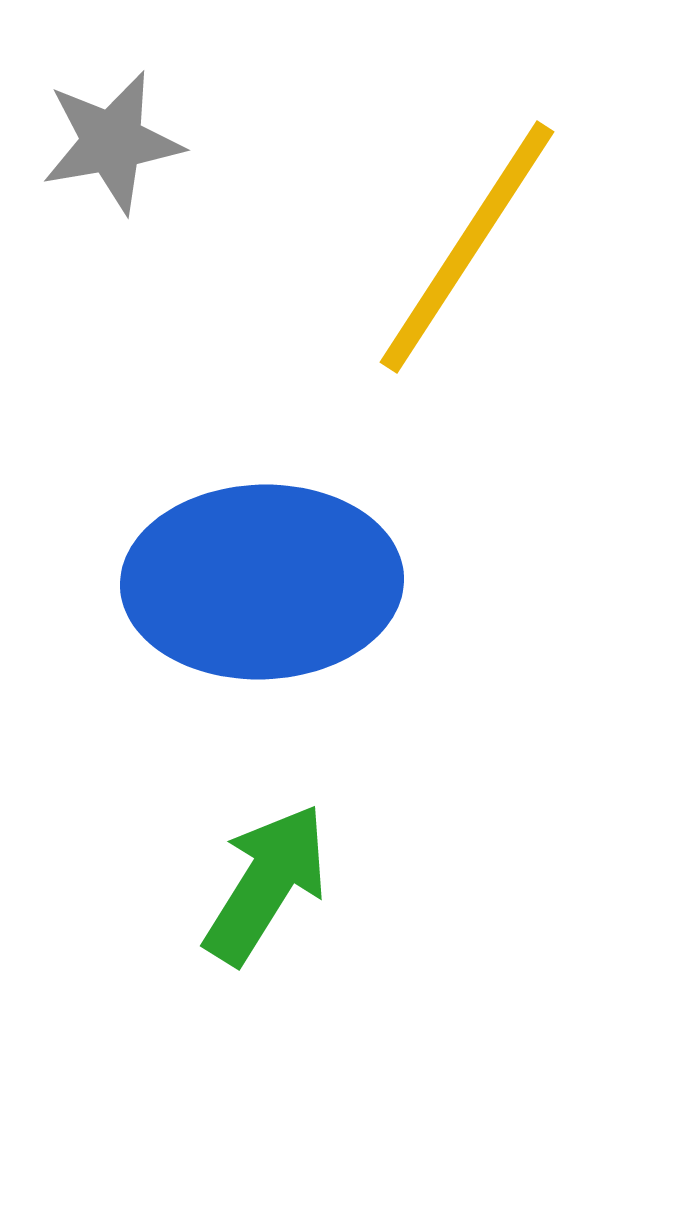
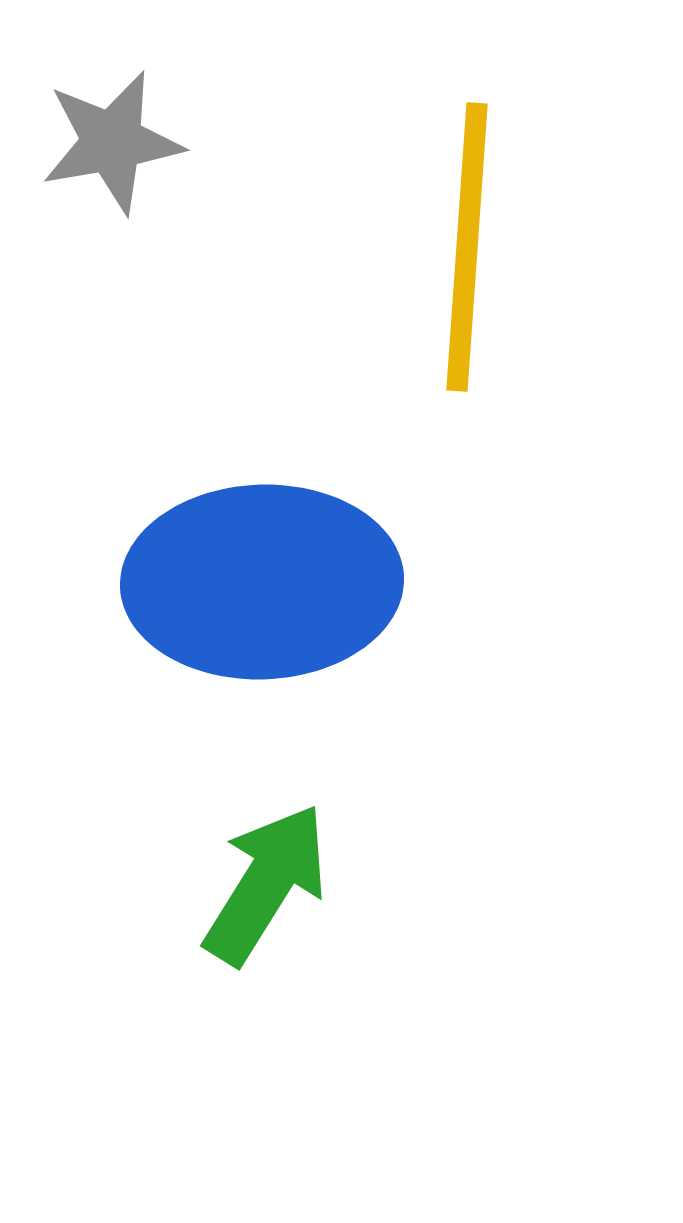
yellow line: rotated 29 degrees counterclockwise
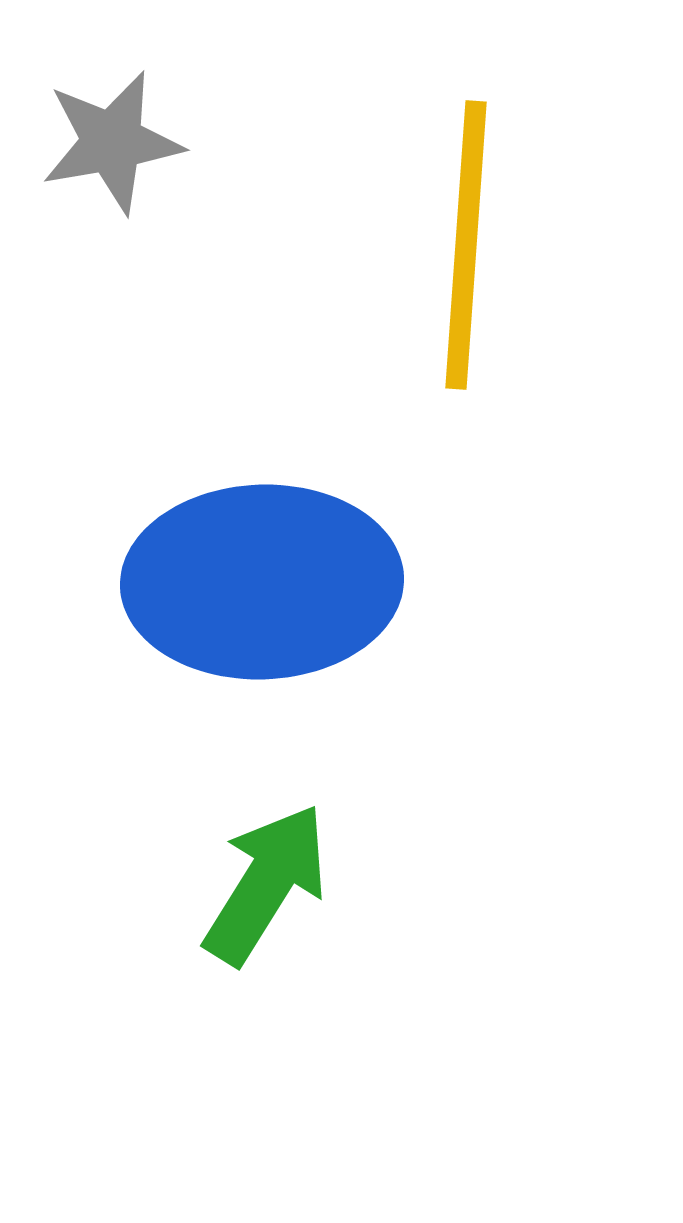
yellow line: moved 1 px left, 2 px up
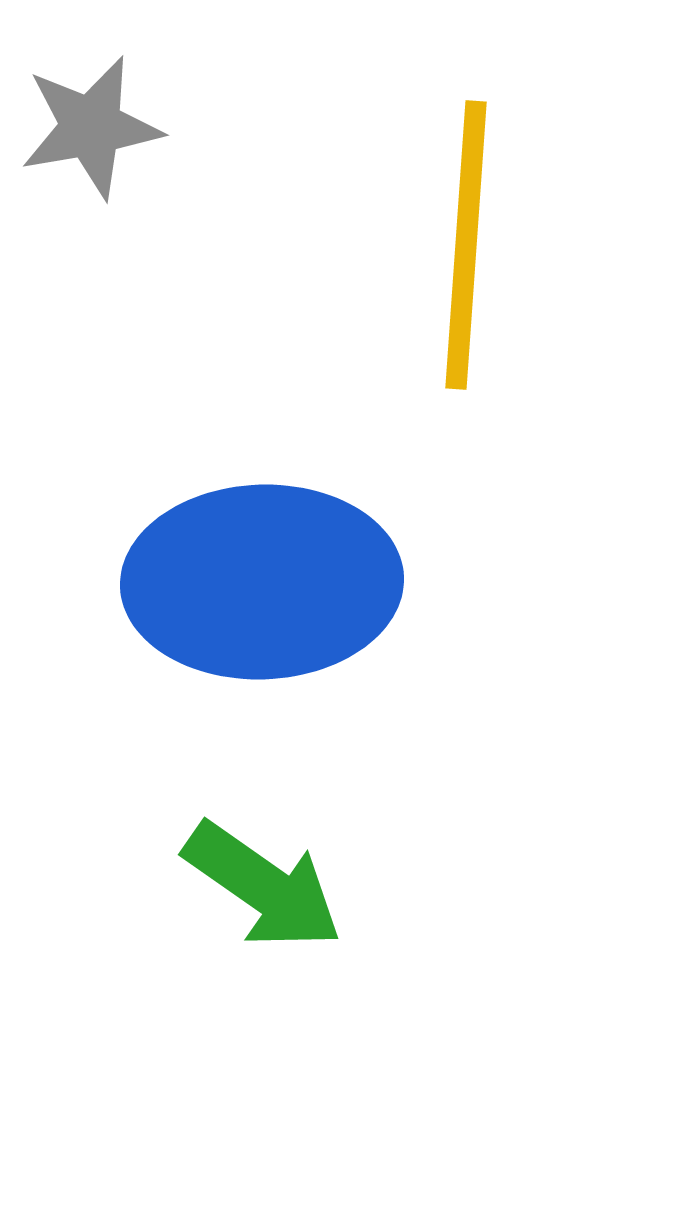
gray star: moved 21 px left, 15 px up
green arrow: moved 3 px left, 2 px down; rotated 93 degrees clockwise
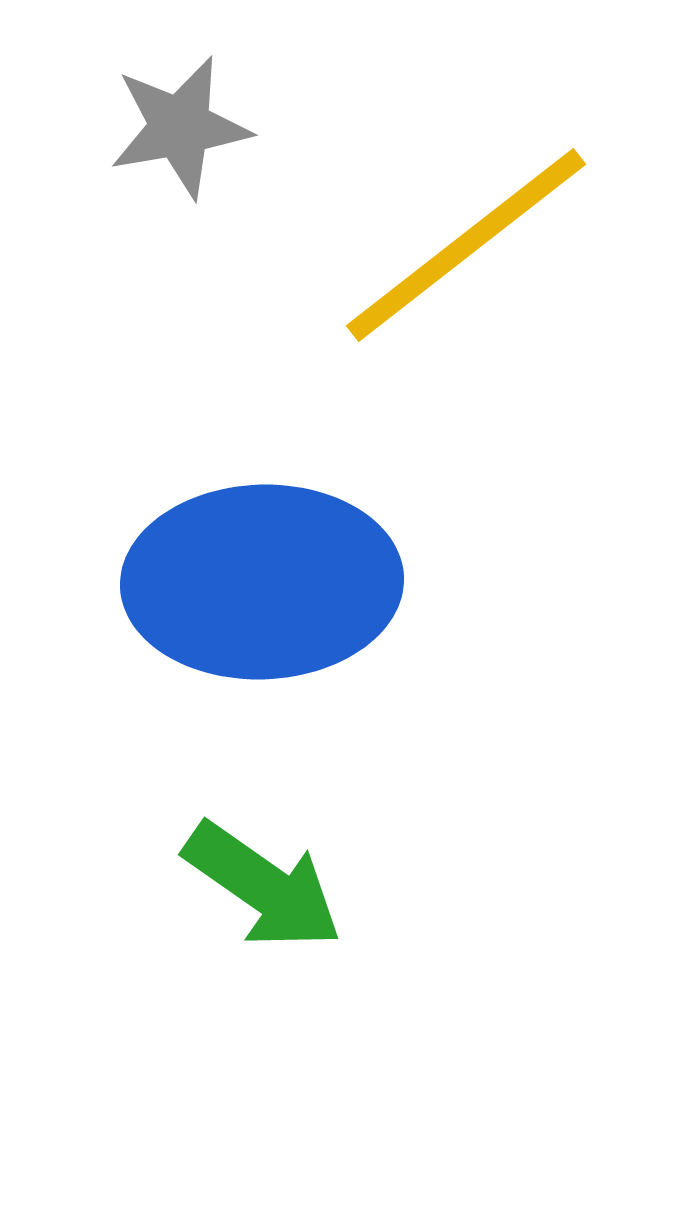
gray star: moved 89 px right
yellow line: rotated 48 degrees clockwise
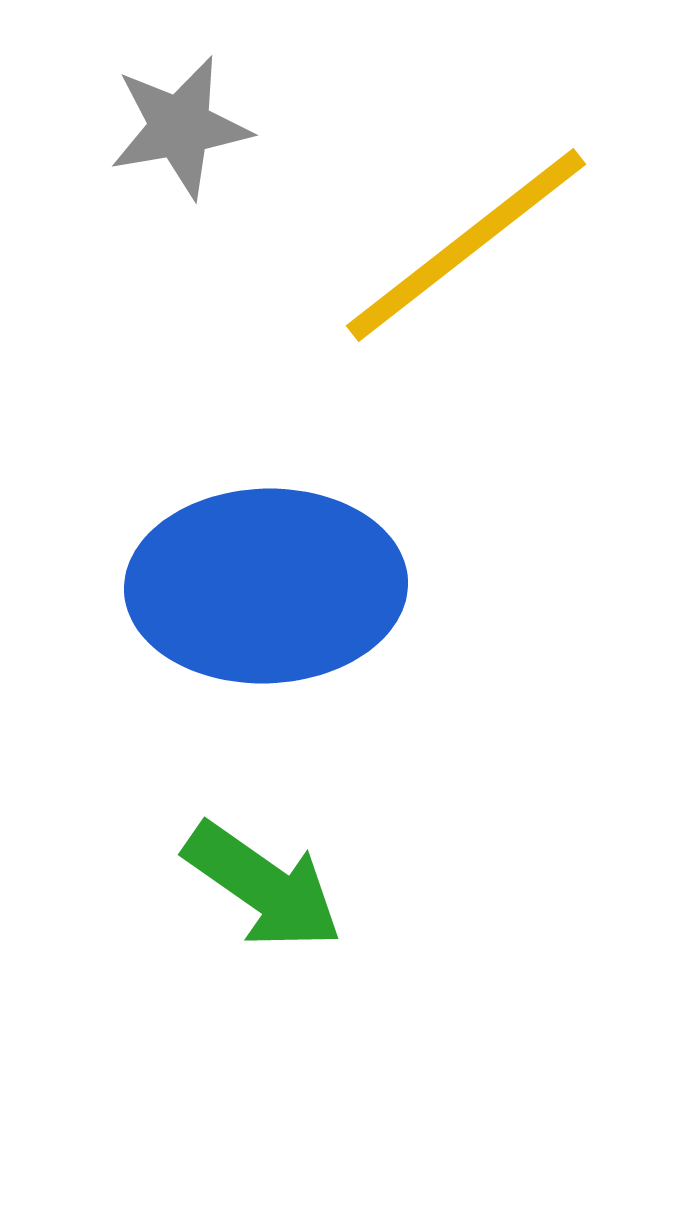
blue ellipse: moved 4 px right, 4 px down
